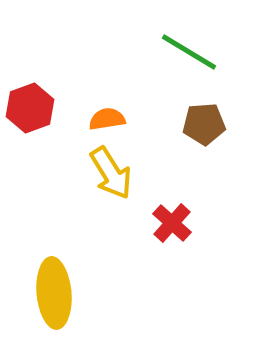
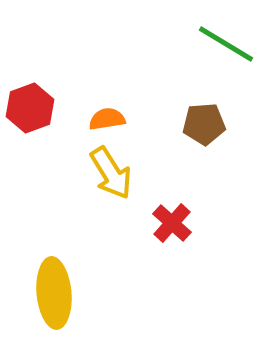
green line: moved 37 px right, 8 px up
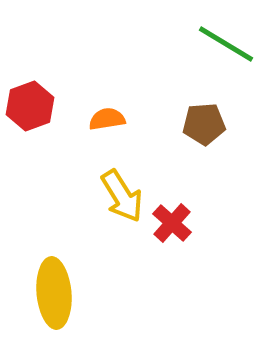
red hexagon: moved 2 px up
yellow arrow: moved 11 px right, 23 px down
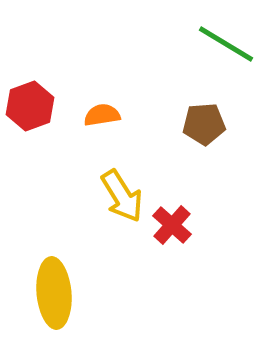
orange semicircle: moved 5 px left, 4 px up
red cross: moved 2 px down
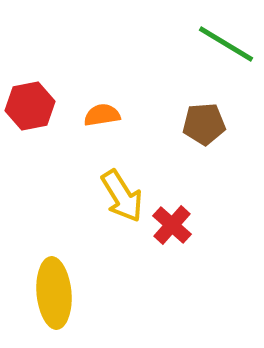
red hexagon: rotated 9 degrees clockwise
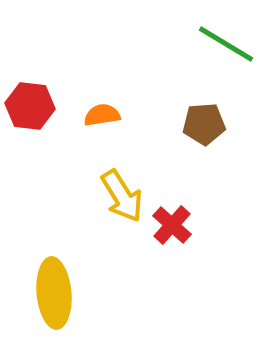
red hexagon: rotated 18 degrees clockwise
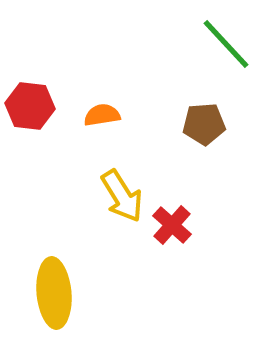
green line: rotated 16 degrees clockwise
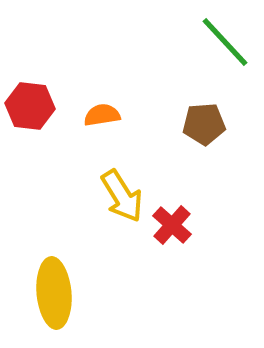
green line: moved 1 px left, 2 px up
